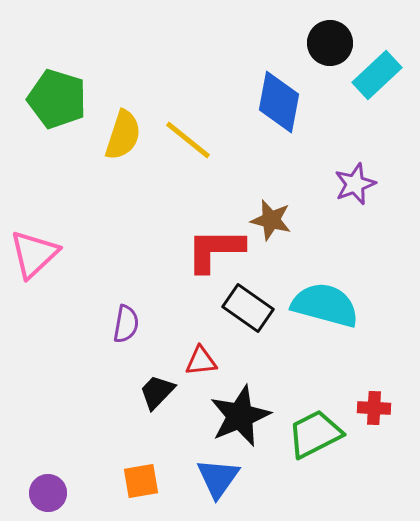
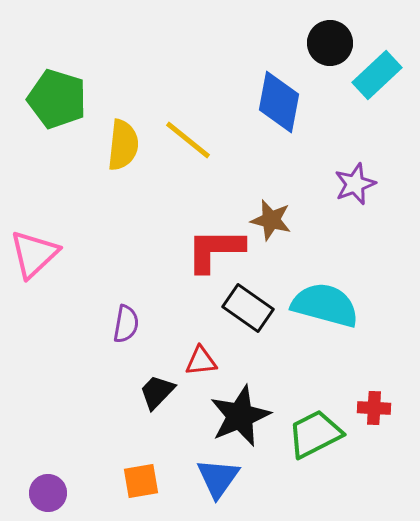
yellow semicircle: moved 10 px down; rotated 12 degrees counterclockwise
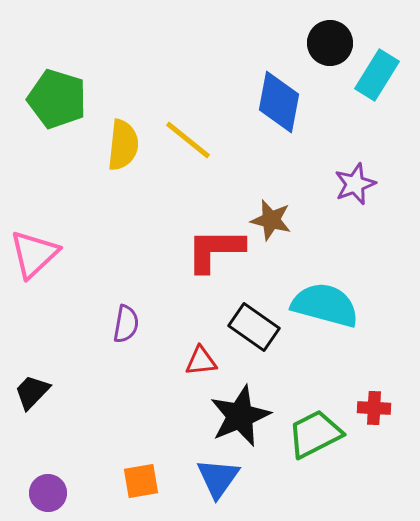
cyan rectangle: rotated 15 degrees counterclockwise
black rectangle: moved 6 px right, 19 px down
black trapezoid: moved 125 px left
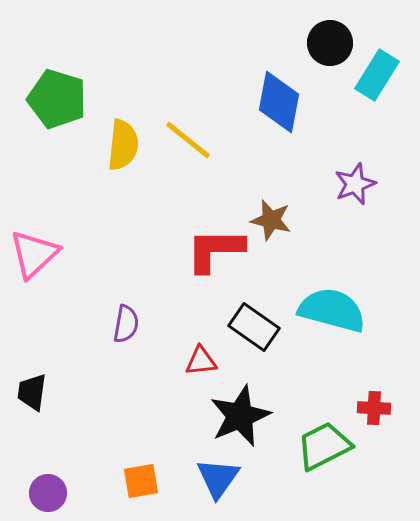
cyan semicircle: moved 7 px right, 5 px down
black trapezoid: rotated 36 degrees counterclockwise
green trapezoid: moved 9 px right, 12 px down
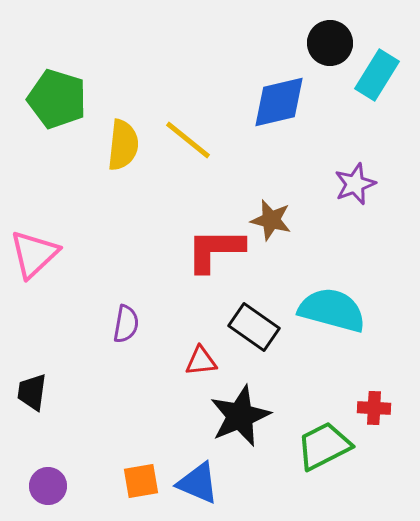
blue diamond: rotated 66 degrees clockwise
blue triangle: moved 20 px left, 5 px down; rotated 42 degrees counterclockwise
purple circle: moved 7 px up
